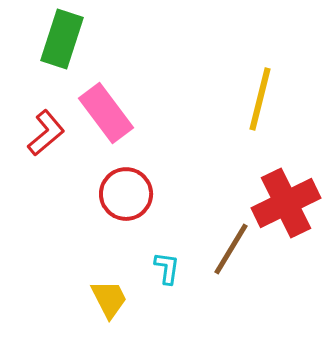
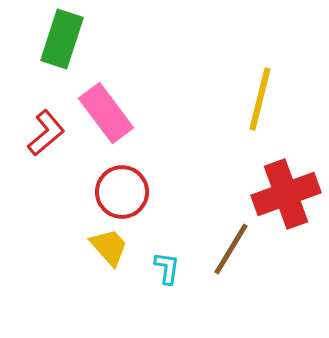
red circle: moved 4 px left, 2 px up
red cross: moved 9 px up; rotated 6 degrees clockwise
yellow trapezoid: moved 52 px up; rotated 15 degrees counterclockwise
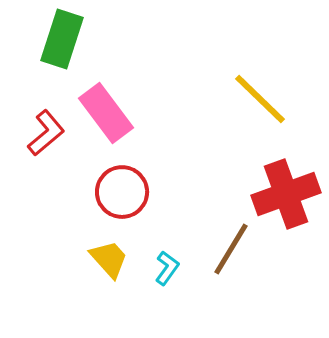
yellow line: rotated 60 degrees counterclockwise
yellow trapezoid: moved 12 px down
cyan L-shape: rotated 28 degrees clockwise
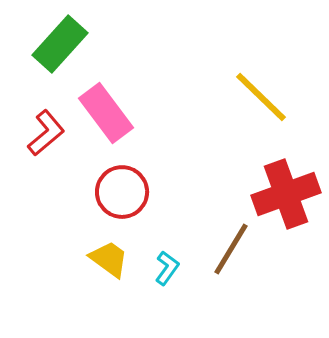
green rectangle: moved 2 px left, 5 px down; rotated 24 degrees clockwise
yellow line: moved 1 px right, 2 px up
yellow trapezoid: rotated 12 degrees counterclockwise
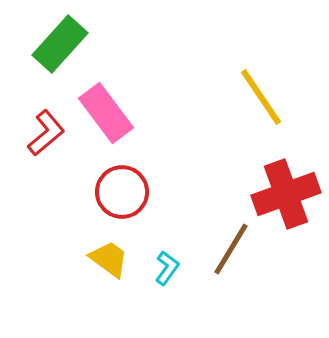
yellow line: rotated 12 degrees clockwise
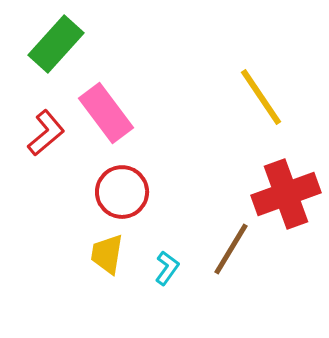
green rectangle: moved 4 px left
yellow trapezoid: moved 2 px left, 5 px up; rotated 117 degrees counterclockwise
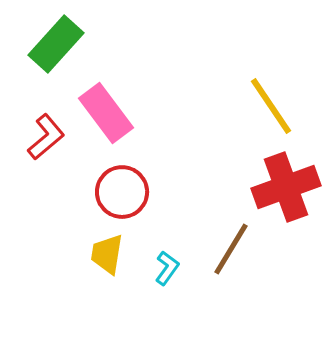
yellow line: moved 10 px right, 9 px down
red L-shape: moved 4 px down
red cross: moved 7 px up
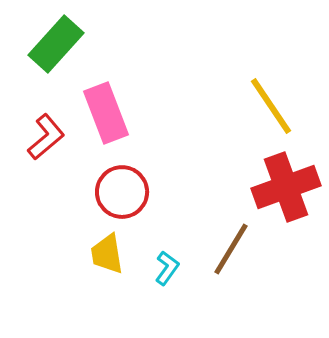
pink rectangle: rotated 16 degrees clockwise
yellow trapezoid: rotated 18 degrees counterclockwise
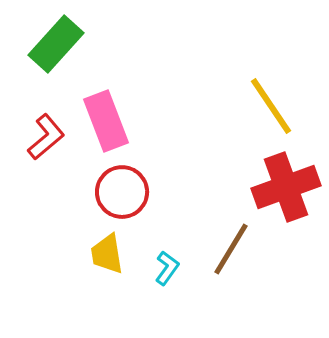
pink rectangle: moved 8 px down
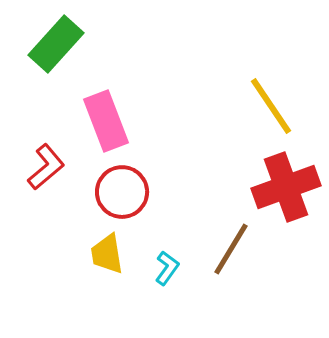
red L-shape: moved 30 px down
